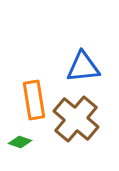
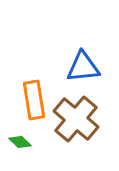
green diamond: rotated 25 degrees clockwise
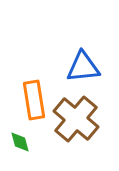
green diamond: rotated 30 degrees clockwise
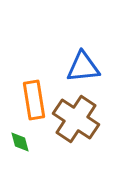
brown cross: rotated 6 degrees counterclockwise
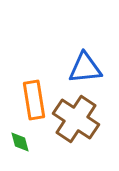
blue triangle: moved 2 px right, 1 px down
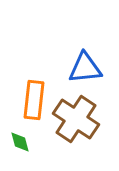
orange rectangle: rotated 15 degrees clockwise
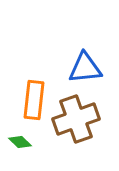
brown cross: rotated 36 degrees clockwise
green diamond: rotated 30 degrees counterclockwise
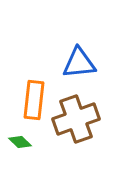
blue triangle: moved 6 px left, 5 px up
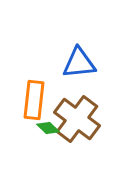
brown cross: moved 1 px right; rotated 33 degrees counterclockwise
green diamond: moved 28 px right, 14 px up
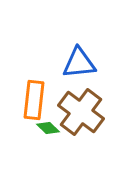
brown cross: moved 4 px right, 7 px up
